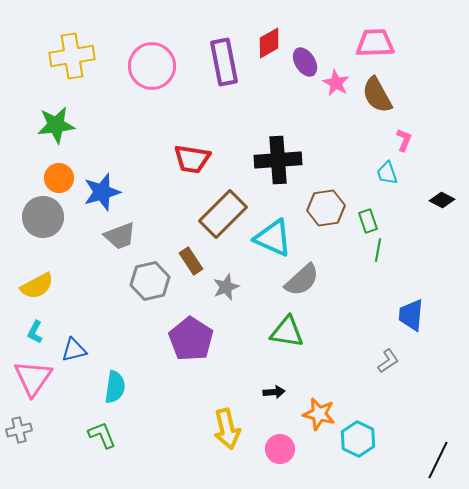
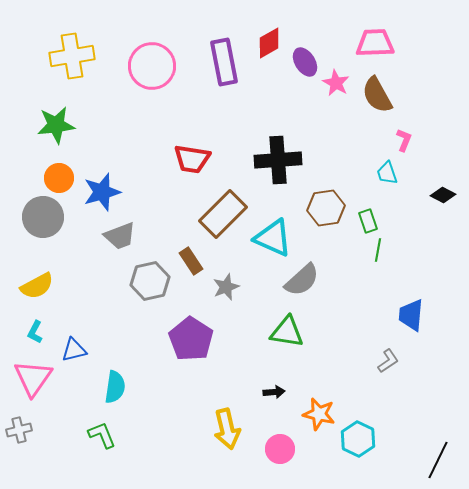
black diamond at (442, 200): moved 1 px right, 5 px up
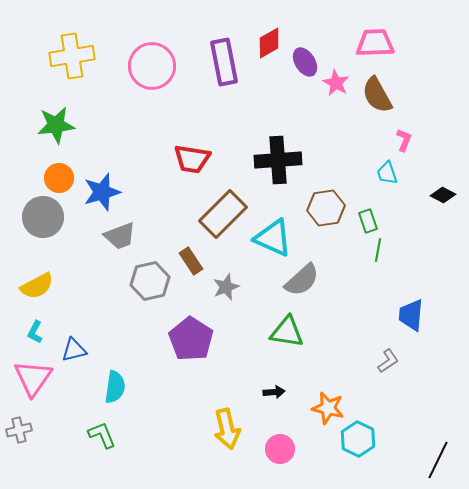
orange star at (319, 414): moved 9 px right, 6 px up
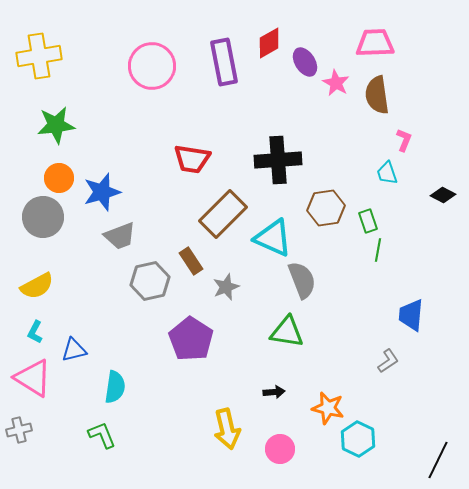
yellow cross at (72, 56): moved 33 px left
brown semicircle at (377, 95): rotated 21 degrees clockwise
gray semicircle at (302, 280): rotated 69 degrees counterclockwise
pink triangle at (33, 378): rotated 33 degrees counterclockwise
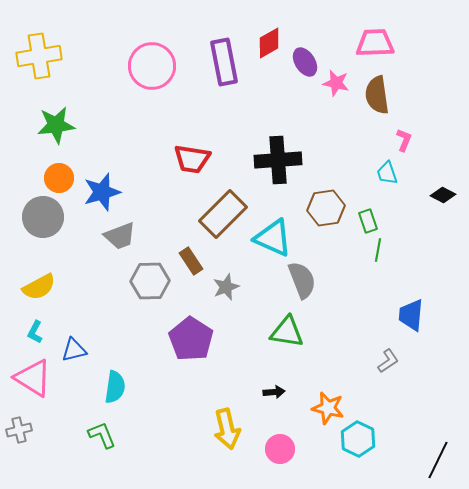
pink star at (336, 83): rotated 16 degrees counterclockwise
gray hexagon at (150, 281): rotated 12 degrees clockwise
yellow semicircle at (37, 286): moved 2 px right, 1 px down
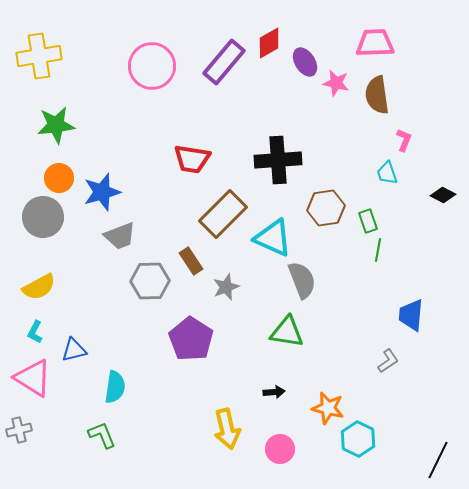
purple rectangle at (224, 62): rotated 51 degrees clockwise
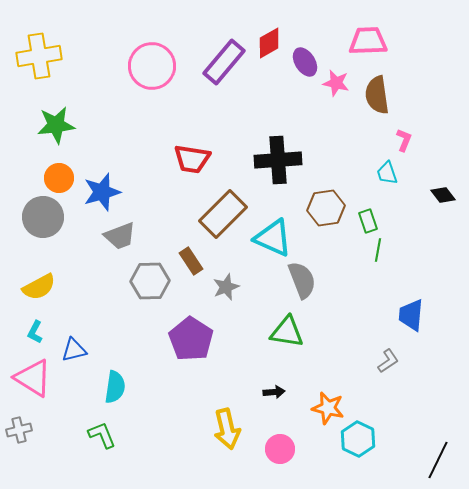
pink trapezoid at (375, 43): moved 7 px left, 2 px up
black diamond at (443, 195): rotated 25 degrees clockwise
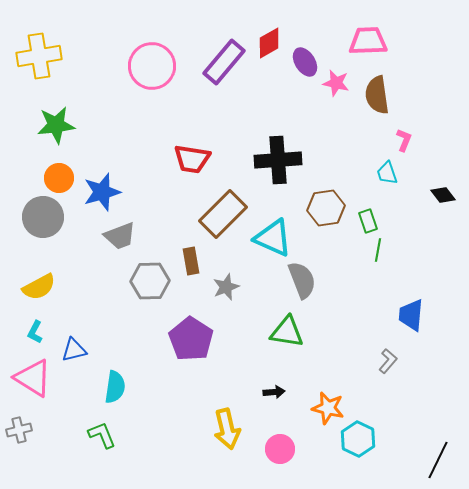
brown rectangle at (191, 261): rotated 24 degrees clockwise
gray L-shape at (388, 361): rotated 15 degrees counterclockwise
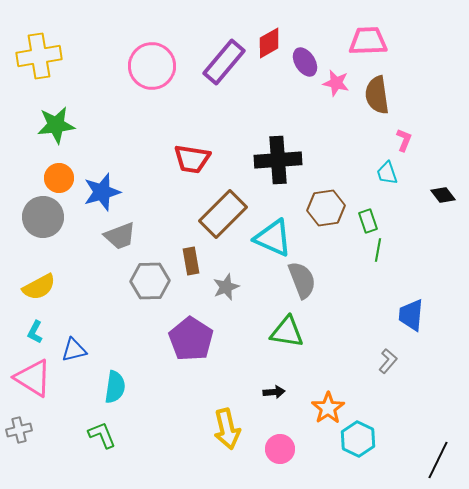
orange star at (328, 408): rotated 24 degrees clockwise
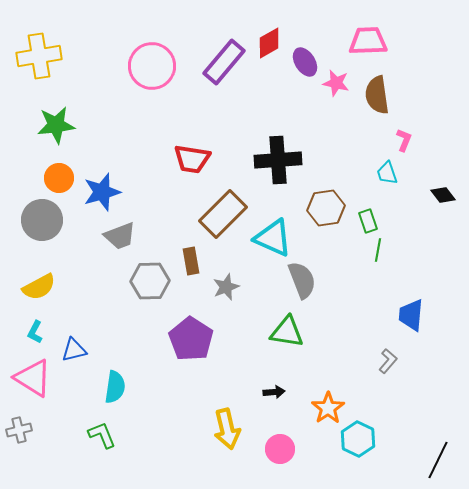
gray circle at (43, 217): moved 1 px left, 3 px down
